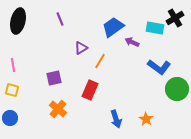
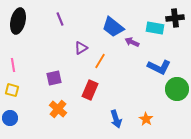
black cross: rotated 24 degrees clockwise
blue trapezoid: rotated 105 degrees counterclockwise
blue L-shape: rotated 10 degrees counterclockwise
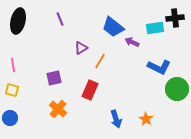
cyan rectangle: rotated 18 degrees counterclockwise
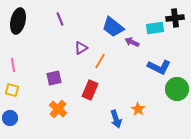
orange star: moved 8 px left, 10 px up
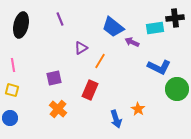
black ellipse: moved 3 px right, 4 px down
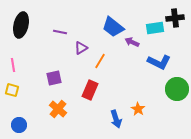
purple line: moved 13 px down; rotated 56 degrees counterclockwise
blue L-shape: moved 5 px up
blue circle: moved 9 px right, 7 px down
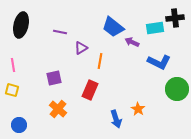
orange line: rotated 21 degrees counterclockwise
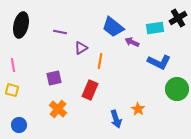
black cross: moved 3 px right; rotated 24 degrees counterclockwise
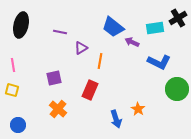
blue circle: moved 1 px left
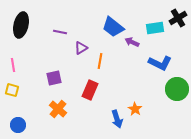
blue L-shape: moved 1 px right, 1 px down
orange star: moved 3 px left
blue arrow: moved 1 px right
